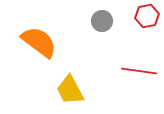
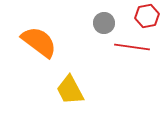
gray circle: moved 2 px right, 2 px down
red line: moved 7 px left, 24 px up
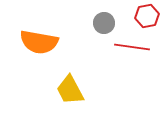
orange semicircle: rotated 153 degrees clockwise
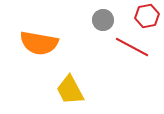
gray circle: moved 1 px left, 3 px up
orange semicircle: moved 1 px down
red line: rotated 20 degrees clockwise
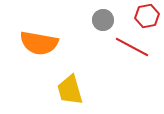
yellow trapezoid: rotated 12 degrees clockwise
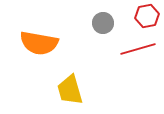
gray circle: moved 3 px down
red line: moved 6 px right, 2 px down; rotated 44 degrees counterclockwise
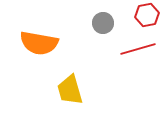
red hexagon: moved 1 px up
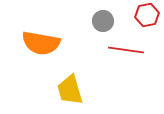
gray circle: moved 2 px up
orange semicircle: moved 2 px right
red line: moved 12 px left, 1 px down; rotated 24 degrees clockwise
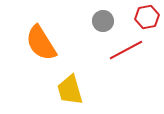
red hexagon: moved 2 px down
orange semicircle: rotated 48 degrees clockwise
red line: rotated 36 degrees counterclockwise
